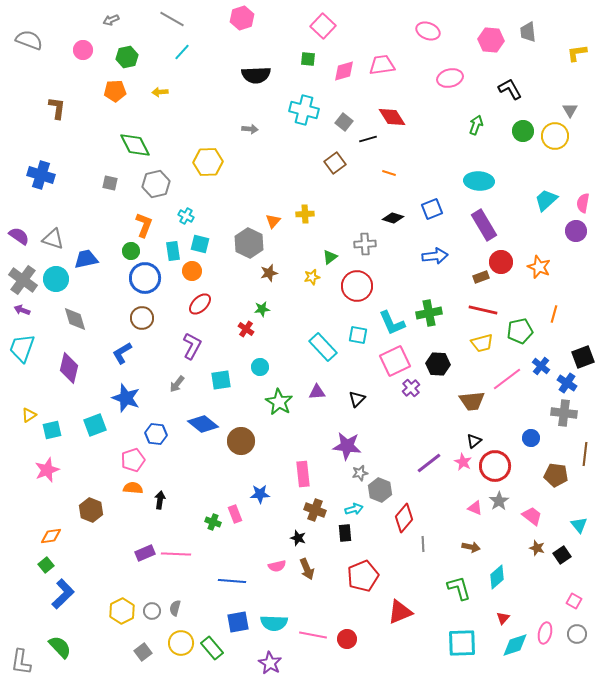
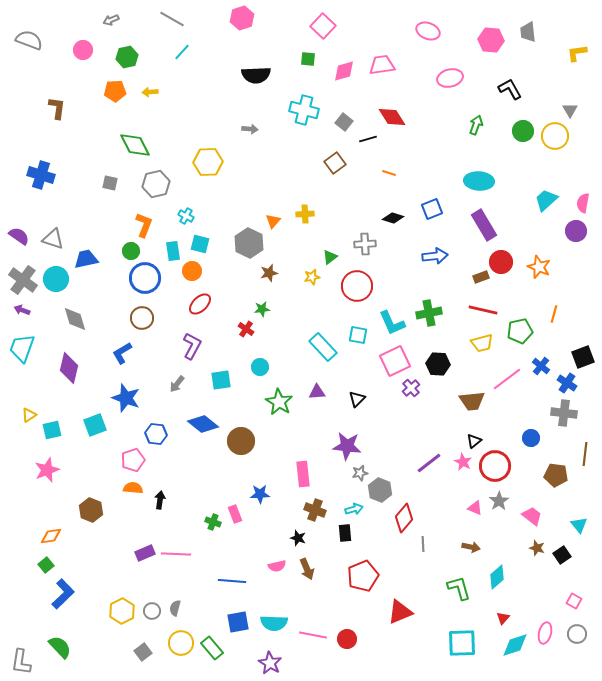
yellow arrow at (160, 92): moved 10 px left
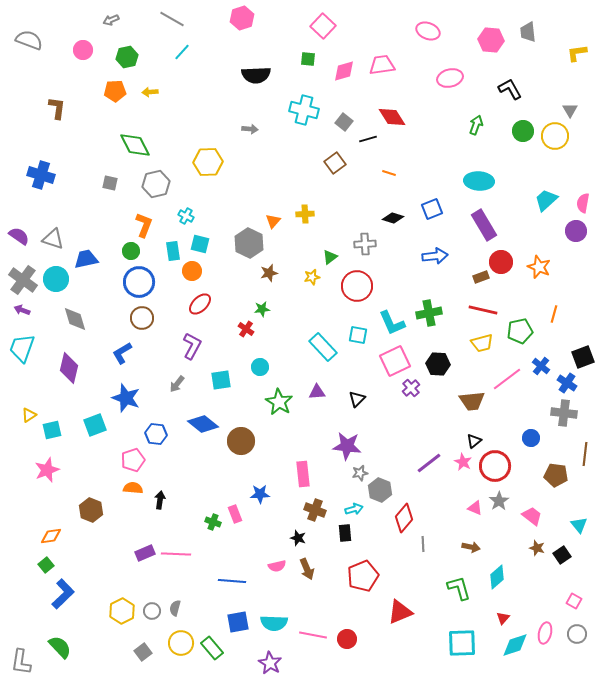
blue circle at (145, 278): moved 6 px left, 4 px down
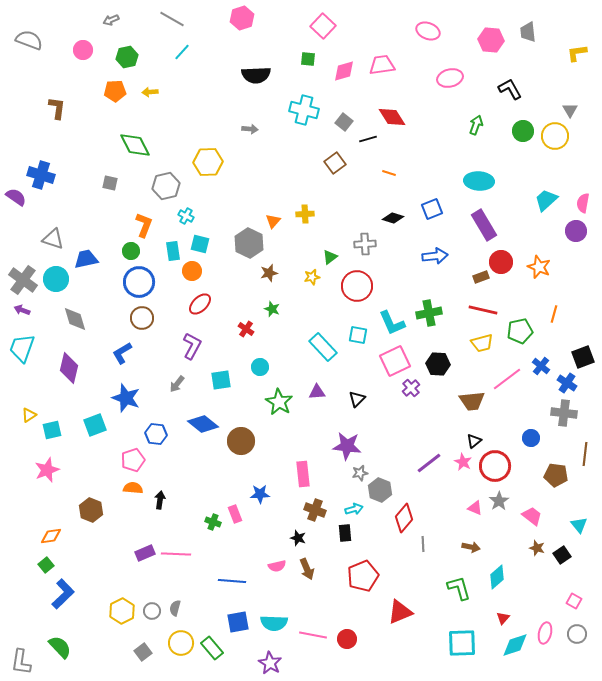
gray hexagon at (156, 184): moved 10 px right, 2 px down
purple semicircle at (19, 236): moved 3 px left, 39 px up
green star at (262, 309): moved 10 px right; rotated 28 degrees clockwise
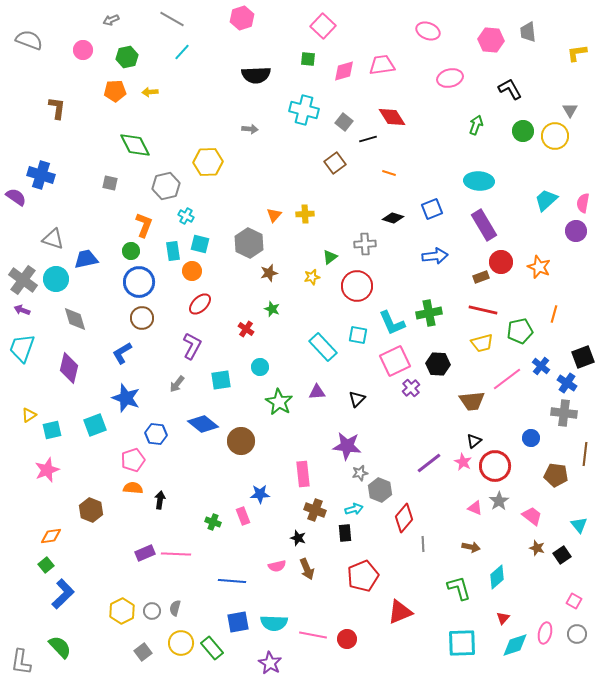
orange triangle at (273, 221): moved 1 px right, 6 px up
pink rectangle at (235, 514): moved 8 px right, 2 px down
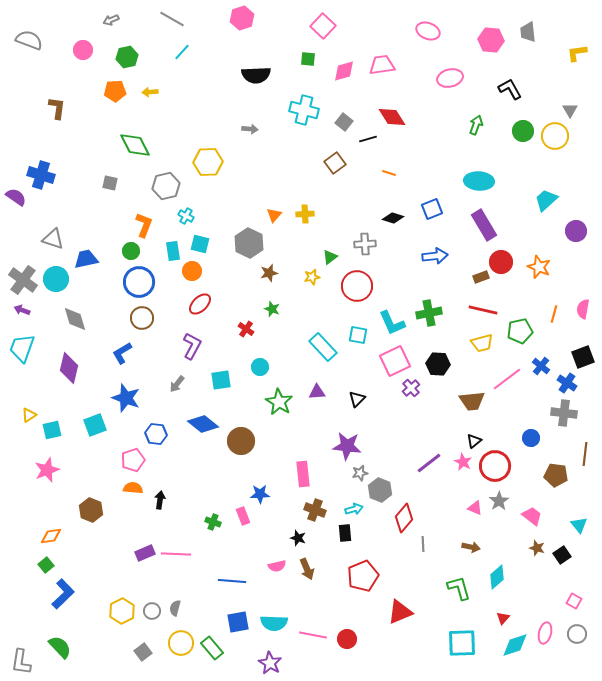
pink semicircle at (583, 203): moved 106 px down
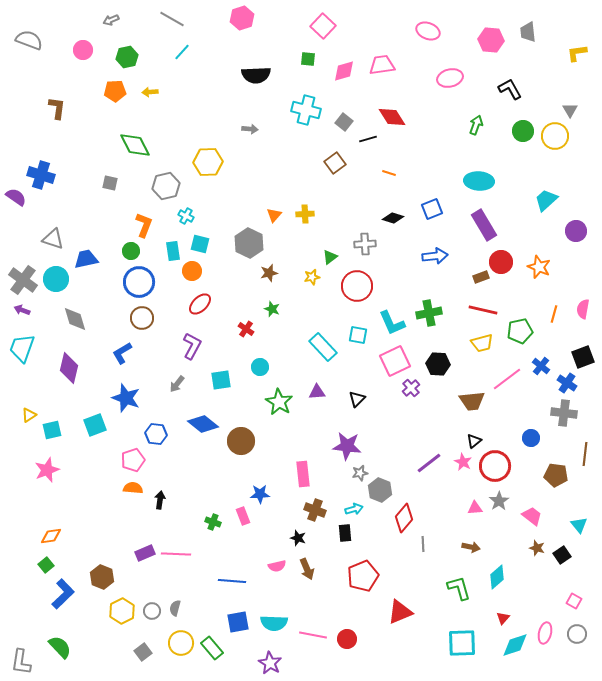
cyan cross at (304, 110): moved 2 px right
pink triangle at (475, 508): rotated 28 degrees counterclockwise
brown hexagon at (91, 510): moved 11 px right, 67 px down
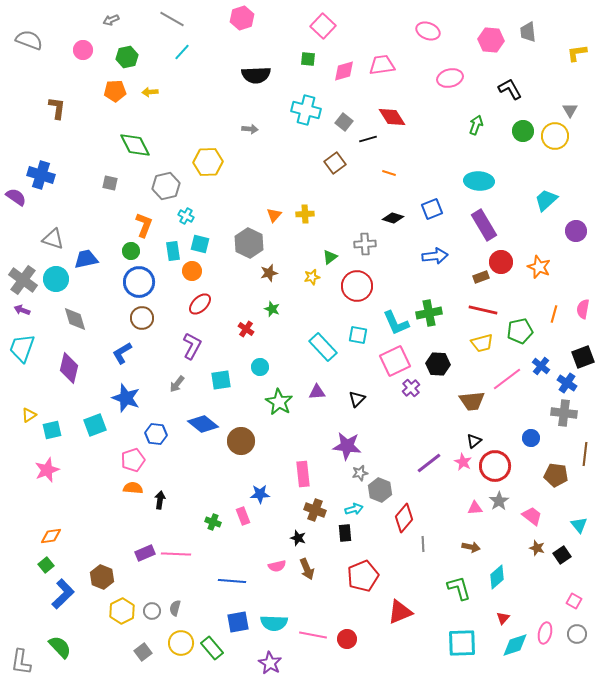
cyan L-shape at (392, 323): moved 4 px right
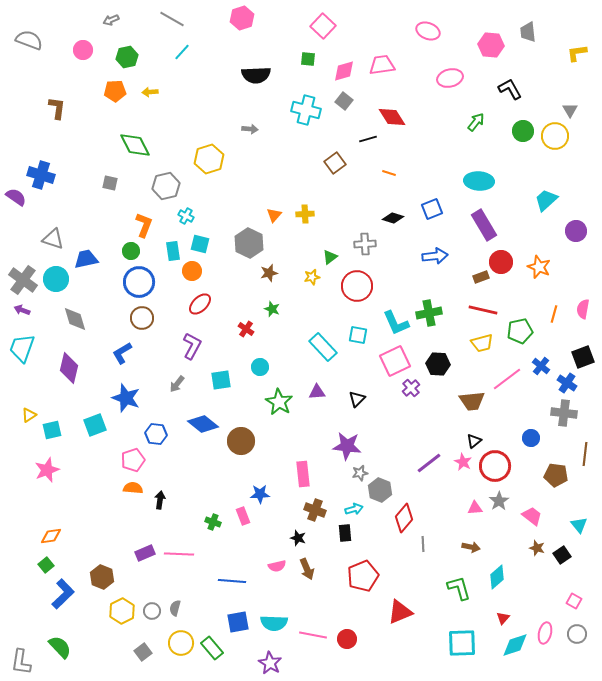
pink hexagon at (491, 40): moved 5 px down
gray square at (344, 122): moved 21 px up
green arrow at (476, 125): moved 3 px up; rotated 18 degrees clockwise
yellow hexagon at (208, 162): moved 1 px right, 3 px up; rotated 16 degrees counterclockwise
pink line at (176, 554): moved 3 px right
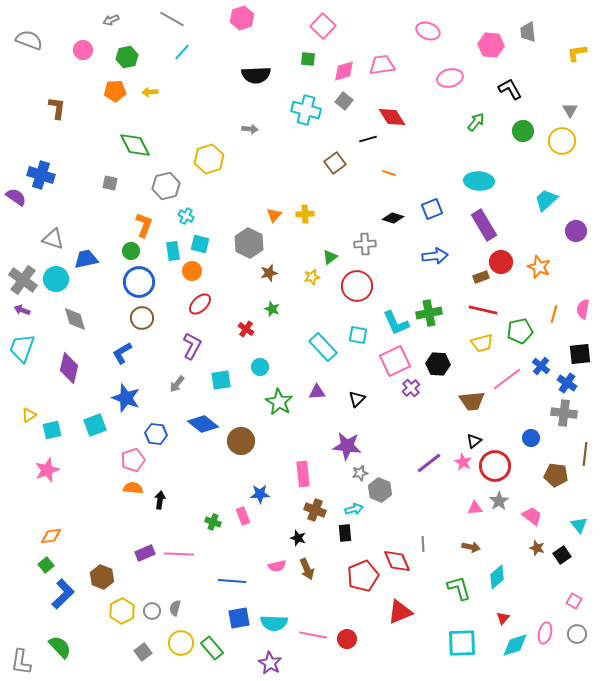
yellow circle at (555, 136): moved 7 px right, 5 px down
black square at (583, 357): moved 3 px left, 3 px up; rotated 15 degrees clockwise
red diamond at (404, 518): moved 7 px left, 43 px down; rotated 64 degrees counterclockwise
blue square at (238, 622): moved 1 px right, 4 px up
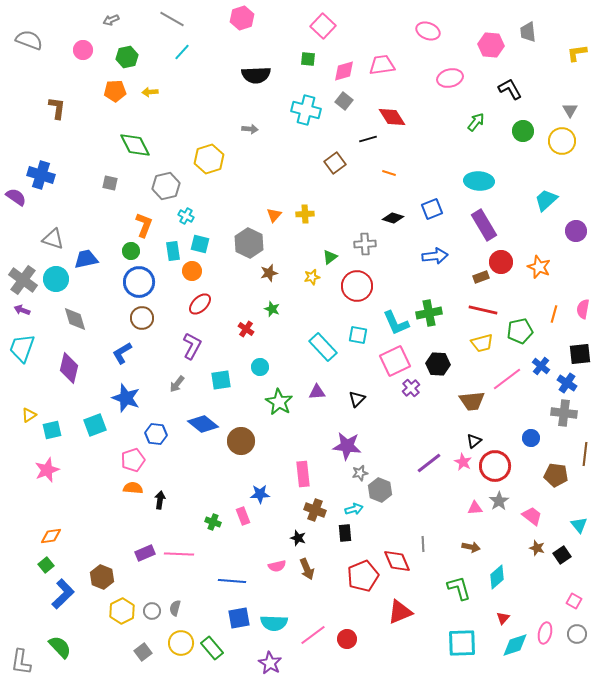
pink line at (313, 635): rotated 48 degrees counterclockwise
